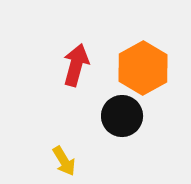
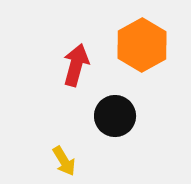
orange hexagon: moved 1 px left, 23 px up
black circle: moved 7 px left
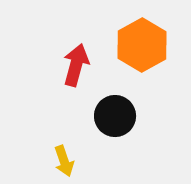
yellow arrow: rotated 12 degrees clockwise
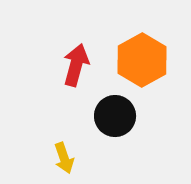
orange hexagon: moved 15 px down
yellow arrow: moved 3 px up
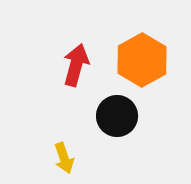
black circle: moved 2 px right
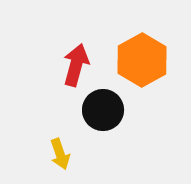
black circle: moved 14 px left, 6 px up
yellow arrow: moved 4 px left, 4 px up
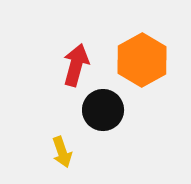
yellow arrow: moved 2 px right, 2 px up
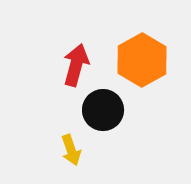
yellow arrow: moved 9 px right, 2 px up
